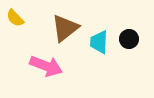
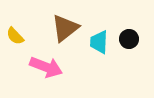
yellow semicircle: moved 18 px down
pink arrow: moved 1 px down
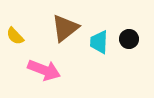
pink arrow: moved 2 px left, 3 px down
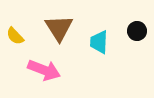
brown triangle: moved 6 px left; rotated 24 degrees counterclockwise
black circle: moved 8 px right, 8 px up
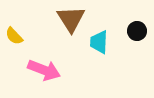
brown triangle: moved 12 px right, 9 px up
yellow semicircle: moved 1 px left
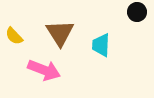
brown triangle: moved 11 px left, 14 px down
black circle: moved 19 px up
cyan trapezoid: moved 2 px right, 3 px down
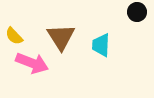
brown triangle: moved 1 px right, 4 px down
pink arrow: moved 12 px left, 7 px up
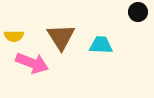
black circle: moved 1 px right
yellow semicircle: rotated 48 degrees counterclockwise
cyan trapezoid: rotated 90 degrees clockwise
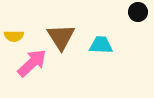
pink arrow: rotated 64 degrees counterclockwise
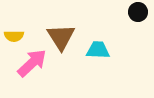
cyan trapezoid: moved 3 px left, 5 px down
